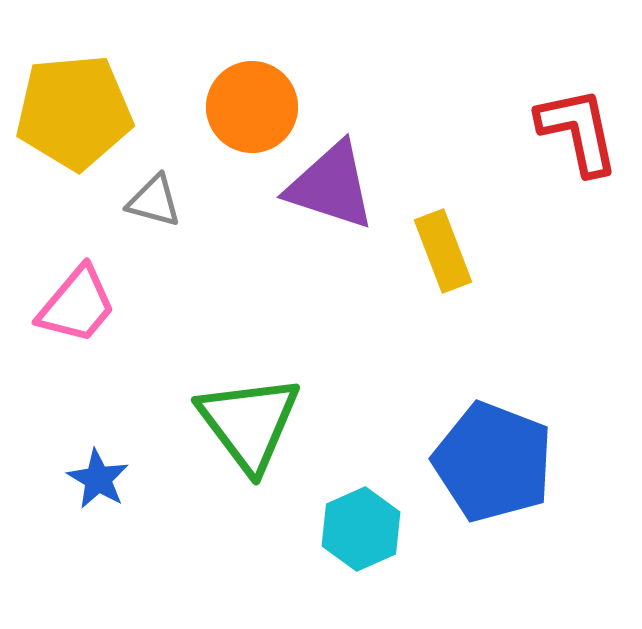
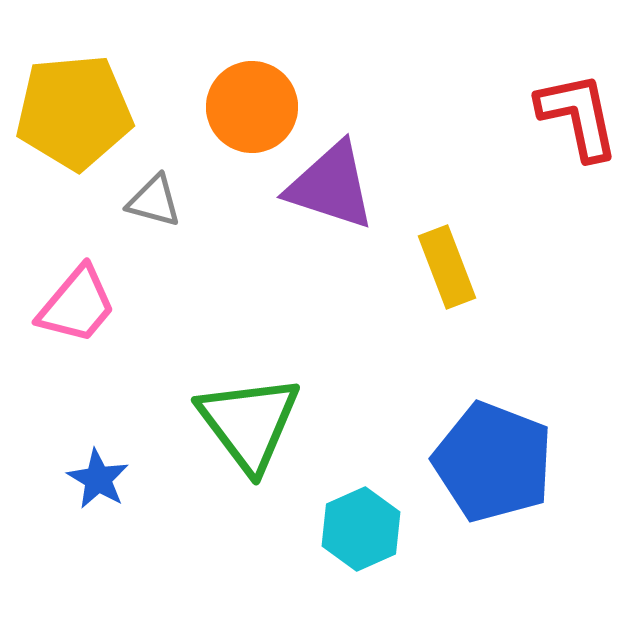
red L-shape: moved 15 px up
yellow rectangle: moved 4 px right, 16 px down
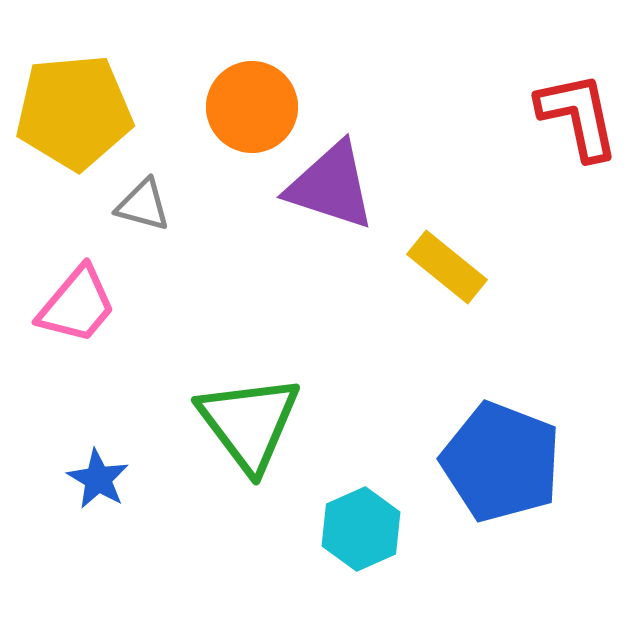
gray triangle: moved 11 px left, 4 px down
yellow rectangle: rotated 30 degrees counterclockwise
blue pentagon: moved 8 px right
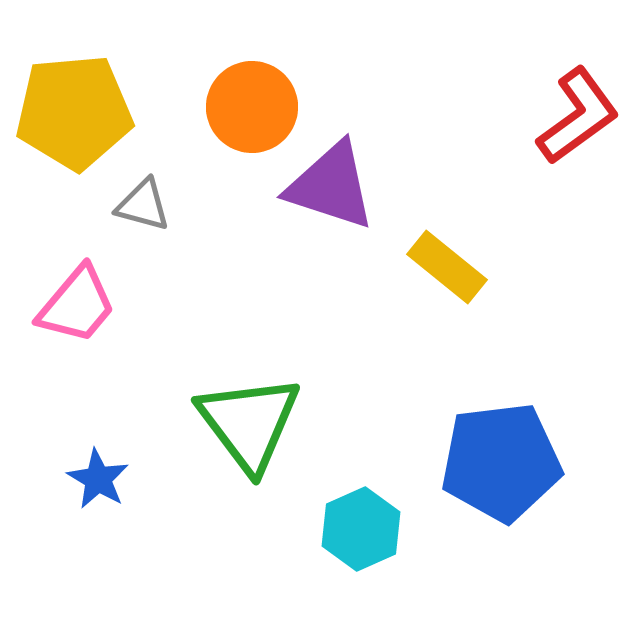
red L-shape: rotated 66 degrees clockwise
blue pentagon: rotated 28 degrees counterclockwise
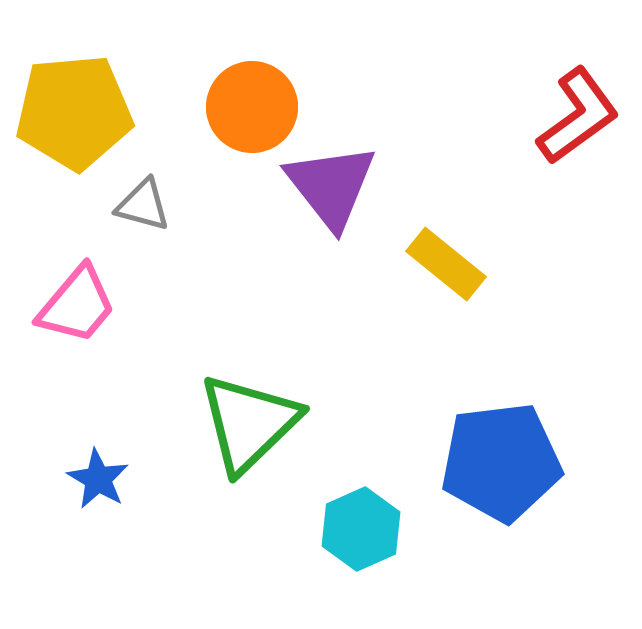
purple triangle: rotated 34 degrees clockwise
yellow rectangle: moved 1 px left, 3 px up
green triangle: rotated 23 degrees clockwise
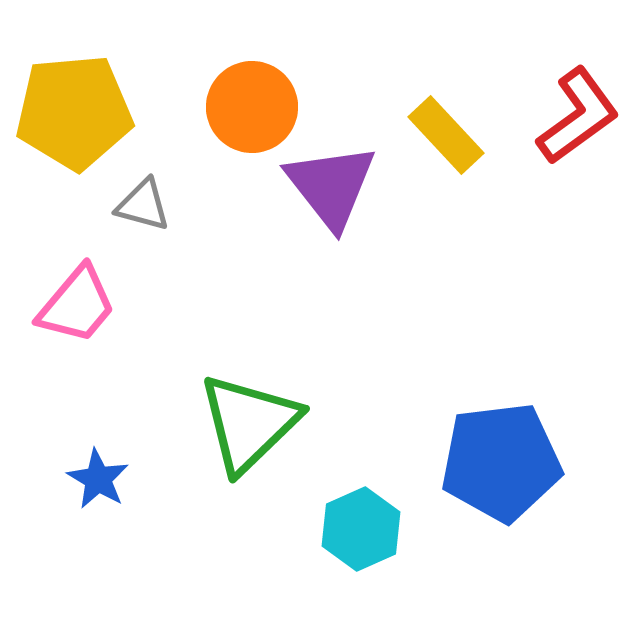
yellow rectangle: moved 129 px up; rotated 8 degrees clockwise
